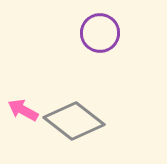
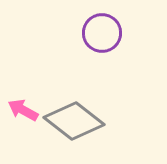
purple circle: moved 2 px right
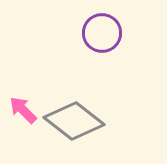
pink arrow: rotated 16 degrees clockwise
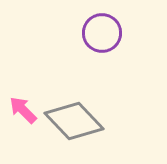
gray diamond: rotated 8 degrees clockwise
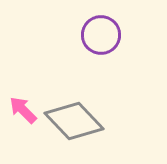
purple circle: moved 1 px left, 2 px down
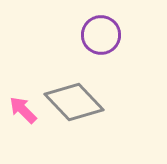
gray diamond: moved 19 px up
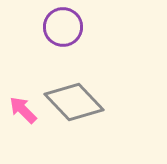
purple circle: moved 38 px left, 8 px up
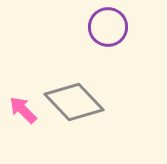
purple circle: moved 45 px right
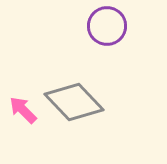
purple circle: moved 1 px left, 1 px up
